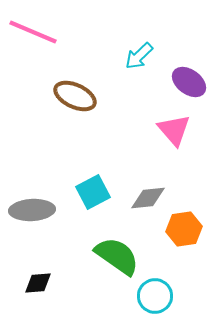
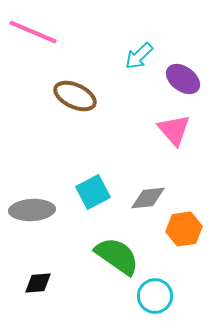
purple ellipse: moved 6 px left, 3 px up
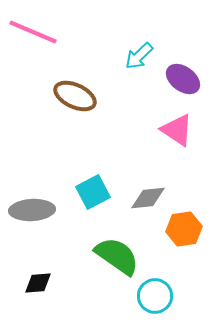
pink triangle: moved 3 px right; rotated 15 degrees counterclockwise
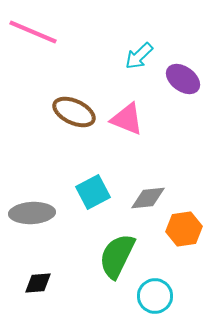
brown ellipse: moved 1 px left, 16 px down
pink triangle: moved 50 px left, 11 px up; rotated 12 degrees counterclockwise
gray ellipse: moved 3 px down
green semicircle: rotated 99 degrees counterclockwise
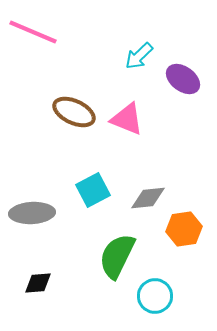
cyan square: moved 2 px up
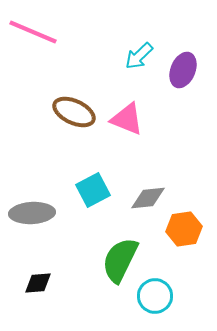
purple ellipse: moved 9 px up; rotated 76 degrees clockwise
green semicircle: moved 3 px right, 4 px down
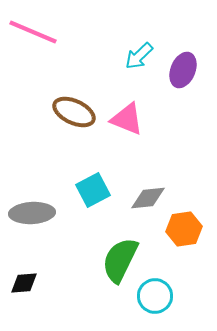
black diamond: moved 14 px left
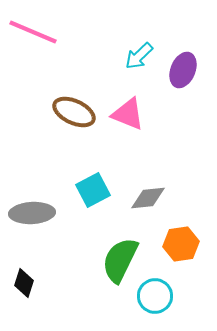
pink triangle: moved 1 px right, 5 px up
orange hexagon: moved 3 px left, 15 px down
black diamond: rotated 68 degrees counterclockwise
